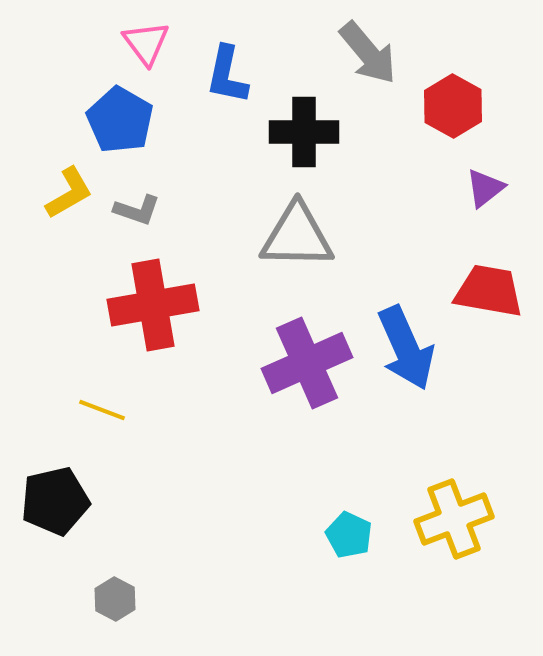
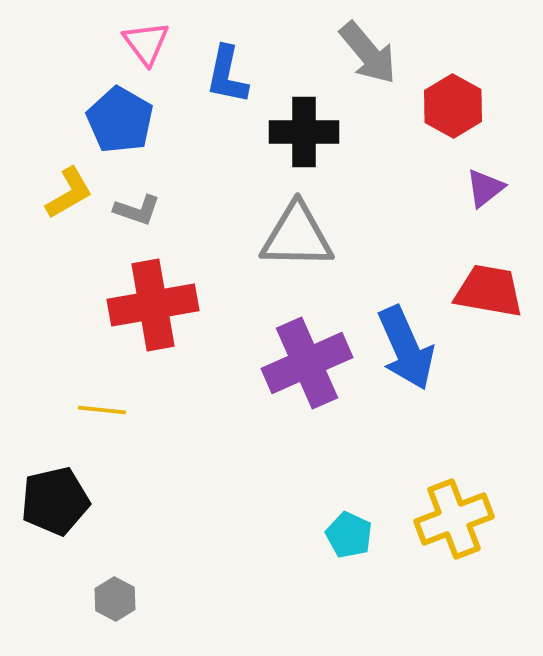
yellow line: rotated 15 degrees counterclockwise
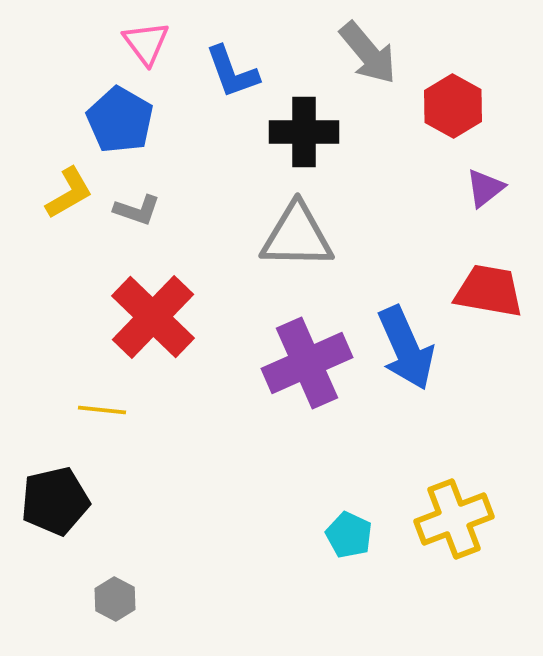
blue L-shape: moved 5 px right, 3 px up; rotated 32 degrees counterclockwise
red cross: moved 12 px down; rotated 36 degrees counterclockwise
